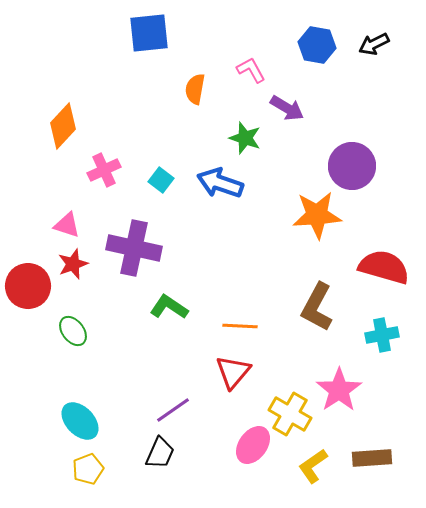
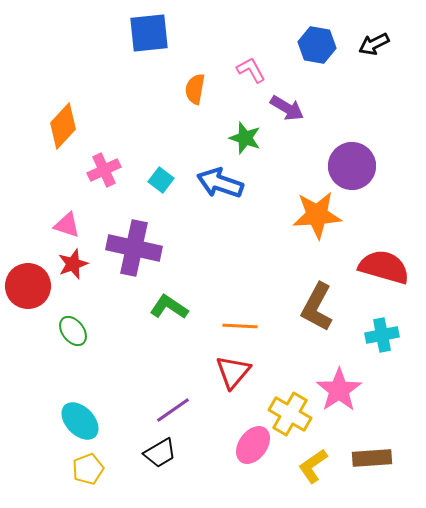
black trapezoid: rotated 36 degrees clockwise
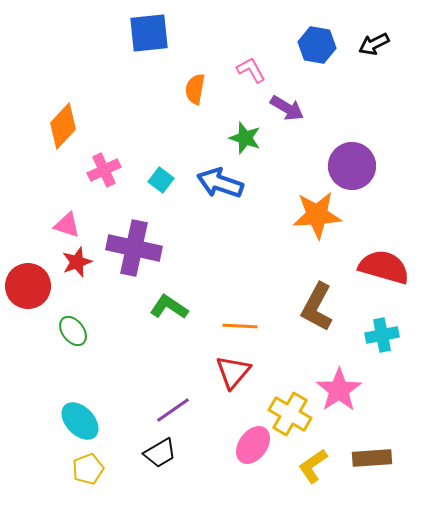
red star: moved 4 px right, 2 px up
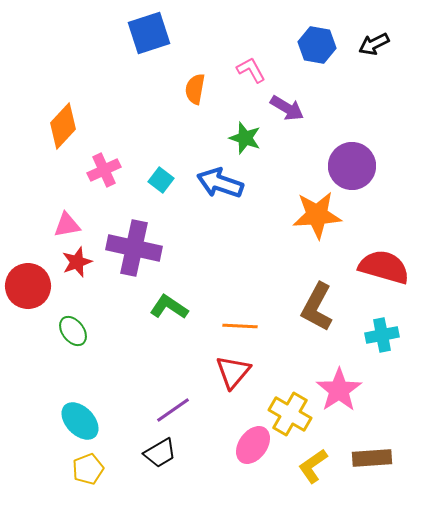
blue square: rotated 12 degrees counterclockwise
pink triangle: rotated 28 degrees counterclockwise
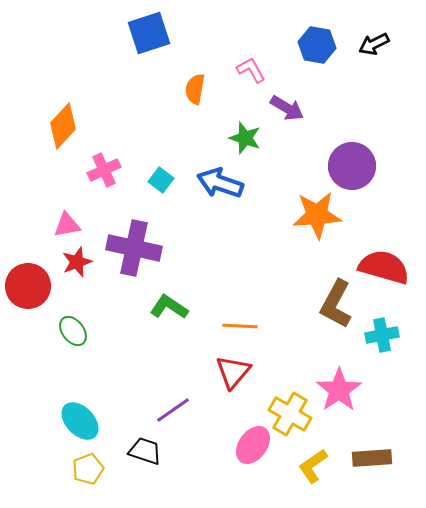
brown L-shape: moved 19 px right, 3 px up
black trapezoid: moved 15 px left, 2 px up; rotated 132 degrees counterclockwise
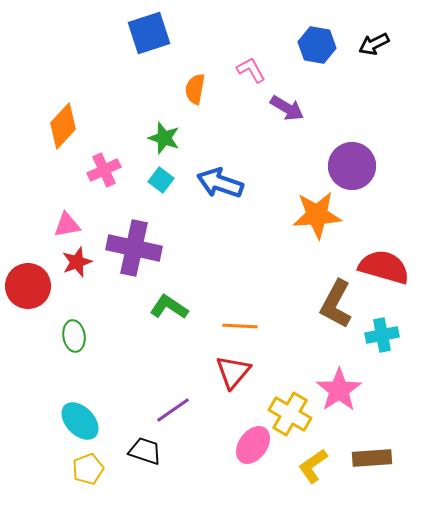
green star: moved 81 px left
green ellipse: moved 1 px right, 5 px down; rotated 28 degrees clockwise
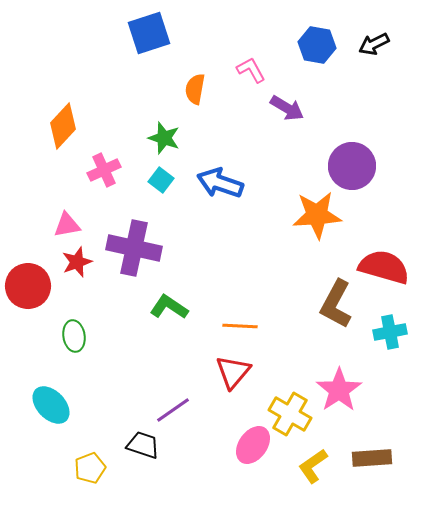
cyan cross: moved 8 px right, 3 px up
cyan ellipse: moved 29 px left, 16 px up
black trapezoid: moved 2 px left, 6 px up
yellow pentagon: moved 2 px right, 1 px up
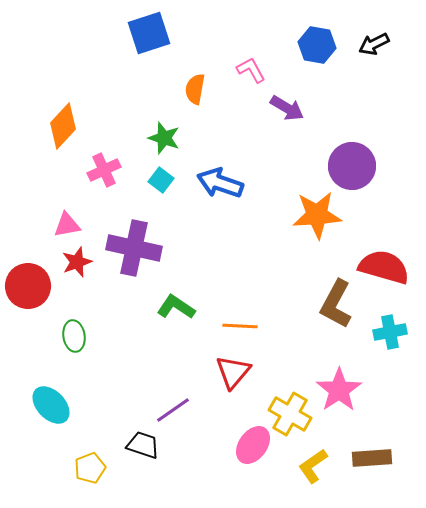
green L-shape: moved 7 px right
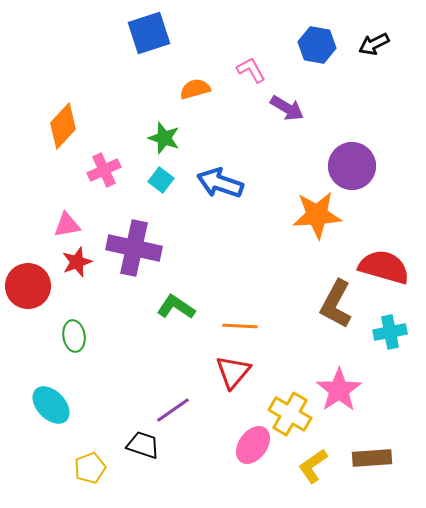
orange semicircle: rotated 64 degrees clockwise
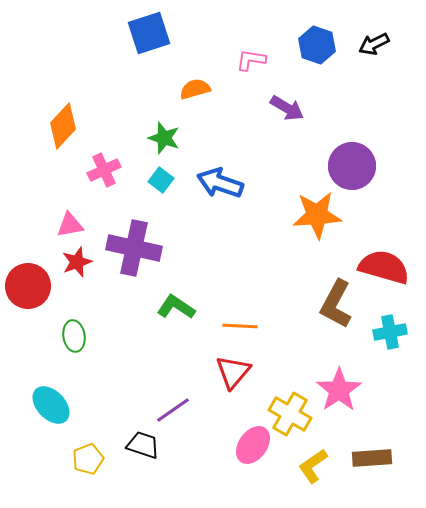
blue hexagon: rotated 9 degrees clockwise
pink L-shape: moved 10 px up; rotated 52 degrees counterclockwise
pink triangle: moved 3 px right
yellow pentagon: moved 2 px left, 9 px up
